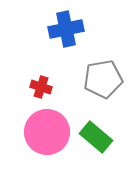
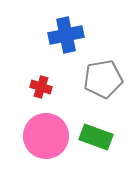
blue cross: moved 6 px down
pink circle: moved 1 px left, 4 px down
green rectangle: rotated 20 degrees counterclockwise
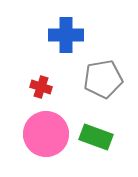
blue cross: rotated 12 degrees clockwise
pink circle: moved 2 px up
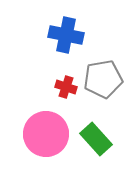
blue cross: rotated 12 degrees clockwise
red cross: moved 25 px right
green rectangle: moved 2 px down; rotated 28 degrees clockwise
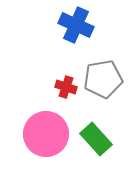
blue cross: moved 10 px right, 10 px up; rotated 12 degrees clockwise
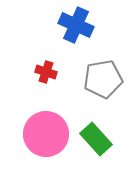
red cross: moved 20 px left, 15 px up
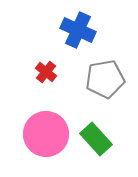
blue cross: moved 2 px right, 5 px down
red cross: rotated 20 degrees clockwise
gray pentagon: moved 2 px right
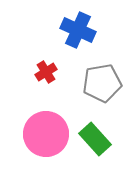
red cross: rotated 20 degrees clockwise
gray pentagon: moved 3 px left, 4 px down
green rectangle: moved 1 px left
